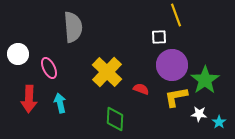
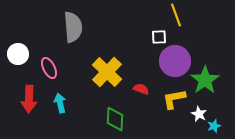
purple circle: moved 3 px right, 4 px up
yellow L-shape: moved 2 px left, 2 px down
white star: rotated 21 degrees clockwise
cyan star: moved 5 px left, 4 px down; rotated 16 degrees clockwise
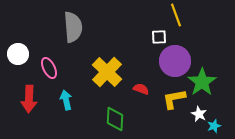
green star: moved 3 px left, 2 px down
cyan arrow: moved 6 px right, 3 px up
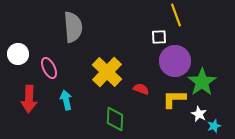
yellow L-shape: rotated 10 degrees clockwise
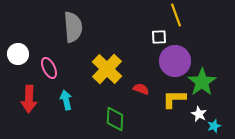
yellow cross: moved 3 px up
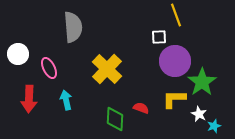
red semicircle: moved 19 px down
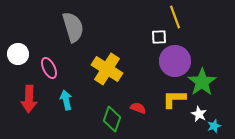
yellow line: moved 1 px left, 2 px down
gray semicircle: rotated 12 degrees counterclockwise
yellow cross: rotated 12 degrees counterclockwise
red semicircle: moved 3 px left
green diamond: moved 3 px left; rotated 15 degrees clockwise
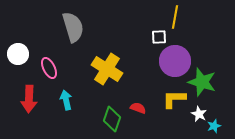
yellow line: rotated 30 degrees clockwise
green star: rotated 20 degrees counterclockwise
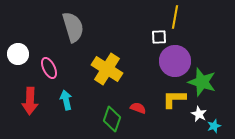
red arrow: moved 1 px right, 2 px down
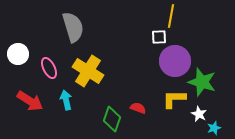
yellow line: moved 4 px left, 1 px up
yellow cross: moved 19 px left, 2 px down
red arrow: rotated 60 degrees counterclockwise
cyan star: moved 2 px down
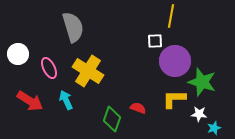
white square: moved 4 px left, 4 px down
cyan arrow: rotated 12 degrees counterclockwise
white star: rotated 21 degrees counterclockwise
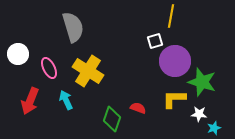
white square: rotated 14 degrees counterclockwise
red arrow: rotated 80 degrees clockwise
